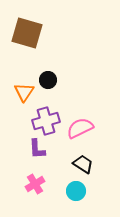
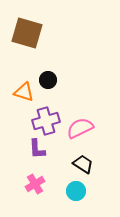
orange triangle: rotated 45 degrees counterclockwise
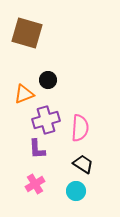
orange triangle: moved 2 px down; rotated 40 degrees counterclockwise
purple cross: moved 1 px up
pink semicircle: rotated 120 degrees clockwise
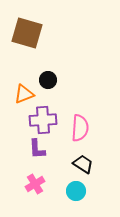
purple cross: moved 3 px left; rotated 12 degrees clockwise
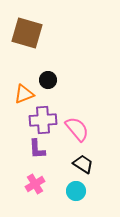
pink semicircle: moved 3 px left, 1 px down; rotated 44 degrees counterclockwise
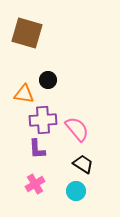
orange triangle: rotated 30 degrees clockwise
